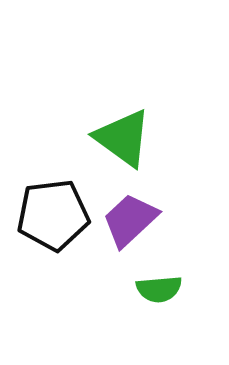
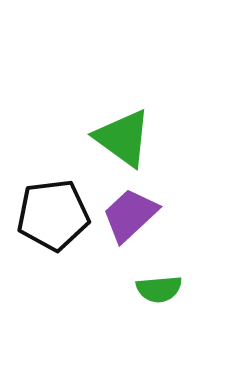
purple trapezoid: moved 5 px up
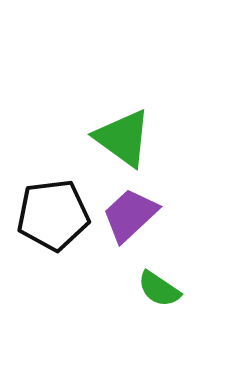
green semicircle: rotated 39 degrees clockwise
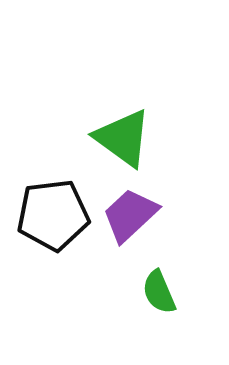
green semicircle: moved 3 px down; rotated 33 degrees clockwise
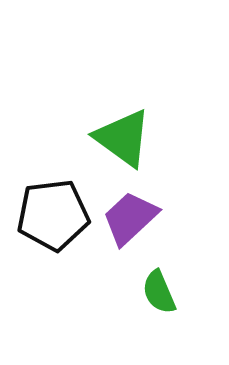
purple trapezoid: moved 3 px down
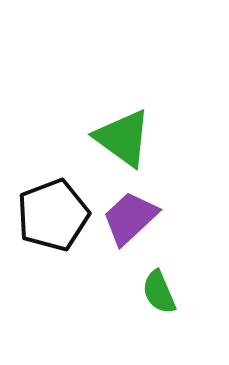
black pentagon: rotated 14 degrees counterclockwise
